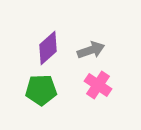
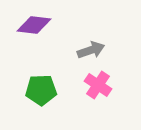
purple diamond: moved 14 px left, 23 px up; rotated 48 degrees clockwise
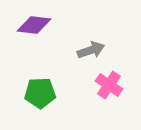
pink cross: moved 11 px right
green pentagon: moved 1 px left, 3 px down
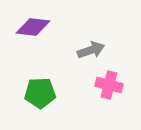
purple diamond: moved 1 px left, 2 px down
pink cross: rotated 20 degrees counterclockwise
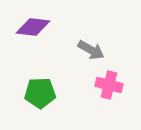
gray arrow: rotated 48 degrees clockwise
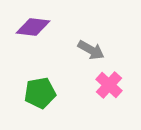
pink cross: rotated 28 degrees clockwise
green pentagon: rotated 8 degrees counterclockwise
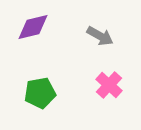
purple diamond: rotated 20 degrees counterclockwise
gray arrow: moved 9 px right, 14 px up
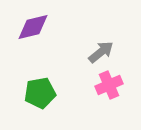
gray arrow: moved 1 px right, 16 px down; rotated 68 degrees counterclockwise
pink cross: rotated 24 degrees clockwise
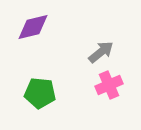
green pentagon: rotated 16 degrees clockwise
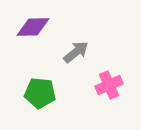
purple diamond: rotated 12 degrees clockwise
gray arrow: moved 25 px left
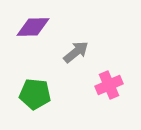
green pentagon: moved 5 px left, 1 px down
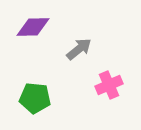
gray arrow: moved 3 px right, 3 px up
green pentagon: moved 4 px down
